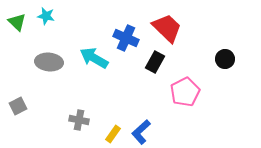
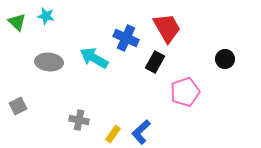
red trapezoid: rotated 16 degrees clockwise
pink pentagon: rotated 8 degrees clockwise
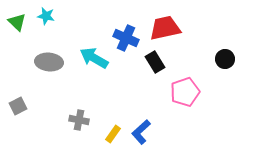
red trapezoid: moved 2 px left; rotated 72 degrees counterclockwise
black rectangle: rotated 60 degrees counterclockwise
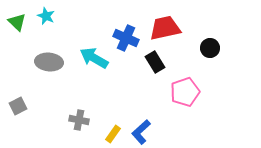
cyan star: rotated 12 degrees clockwise
black circle: moved 15 px left, 11 px up
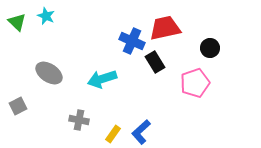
blue cross: moved 6 px right, 3 px down
cyan arrow: moved 8 px right, 21 px down; rotated 48 degrees counterclockwise
gray ellipse: moved 11 px down; rotated 28 degrees clockwise
pink pentagon: moved 10 px right, 9 px up
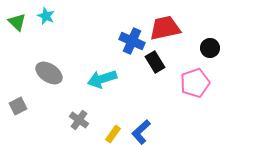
gray cross: rotated 24 degrees clockwise
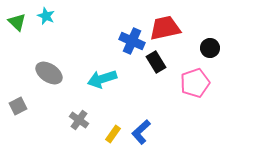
black rectangle: moved 1 px right
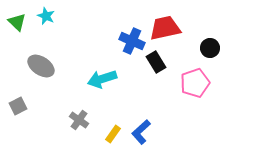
gray ellipse: moved 8 px left, 7 px up
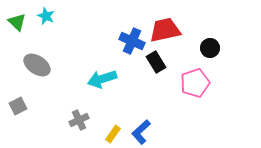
red trapezoid: moved 2 px down
gray ellipse: moved 4 px left, 1 px up
gray cross: rotated 30 degrees clockwise
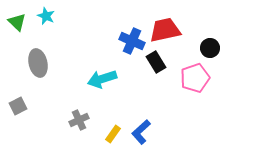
gray ellipse: moved 1 px right, 2 px up; rotated 44 degrees clockwise
pink pentagon: moved 5 px up
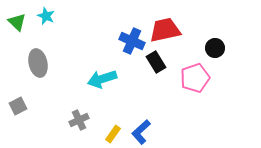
black circle: moved 5 px right
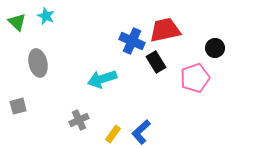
gray square: rotated 12 degrees clockwise
